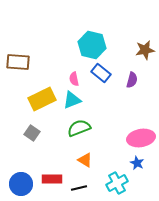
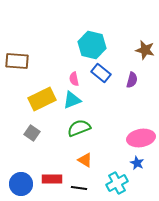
brown star: rotated 24 degrees clockwise
brown rectangle: moved 1 px left, 1 px up
black line: rotated 21 degrees clockwise
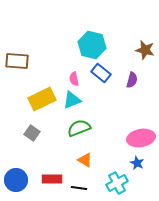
blue circle: moved 5 px left, 4 px up
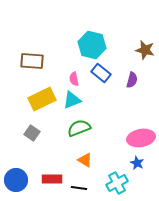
brown rectangle: moved 15 px right
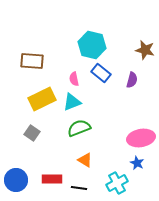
cyan triangle: moved 2 px down
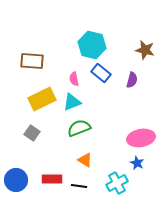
black line: moved 2 px up
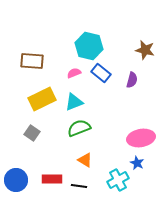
cyan hexagon: moved 3 px left, 1 px down
pink semicircle: moved 6 px up; rotated 80 degrees clockwise
cyan triangle: moved 2 px right
cyan cross: moved 1 px right, 3 px up
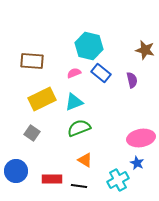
purple semicircle: rotated 28 degrees counterclockwise
blue circle: moved 9 px up
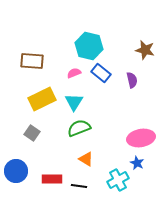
cyan triangle: rotated 36 degrees counterclockwise
orange triangle: moved 1 px right, 1 px up
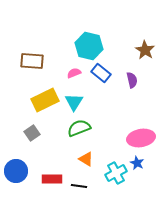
brown star: rotated 18 degrees clockwise
yellow rectangle: moved 3 px right, 1 px down
gray square: rotated 21 degrees clockwise
cyan cross: moved 2 px left, 7 px up
